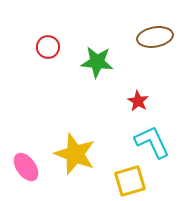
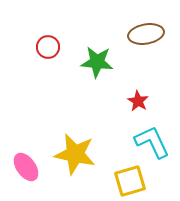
brown ellipse: moved 9 px left, 3 px up
yellow star: rotated 9 degrees counterclockwise
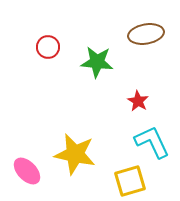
pink ellipse: moved 1 px right, 4 px down; rotated 8 degrees counterclockwise
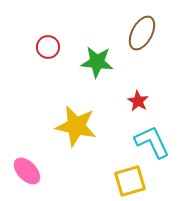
brown ellipse: moved 4 px left, 1 px up; rotated 52 degrees counterclockwise
yellow star: moved 1 px right, 28 px up
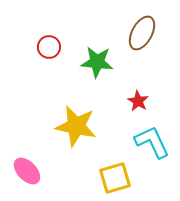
red circle: moved 1 px right
yellow square: moved 15 px left, 3 px up
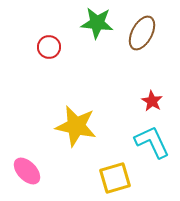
green star: moved 39 px up
red star: moved 14 px right
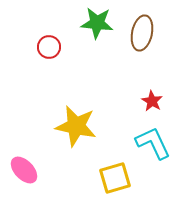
brown ellipse: rotated 16 degrees counterclockwise
cyan L-shape: moved 1 px right, 1 px down
pink ellipse: moved 3 px left, 1 px up
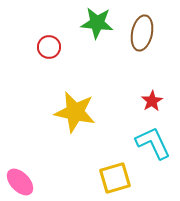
red star: rotated 10 degrees clockwise
yellow star: moved 1 px left, 14 px up
pink ellipse: moved 4 px left, 12 px down
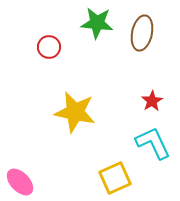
yellow square: rotated 8 degrees counterclockwise
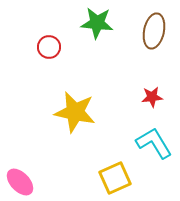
brown ellipse: moved 12 px right, 2 px up
red star: moved 4 px up; rotated 25 degrees clockwise
cyan L-shape: moved 1 px right; rotated 6 degrees counterclockwise
